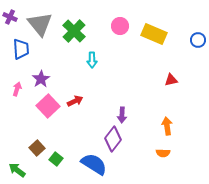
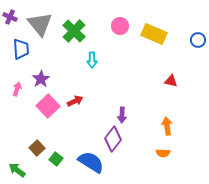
red triangle: moved 1 px down; rotated 24 degrees clockwise
blue semicircle: moved 3 px left, 2 px up
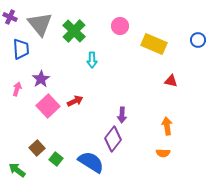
yellow rectangle: moved 10 px down
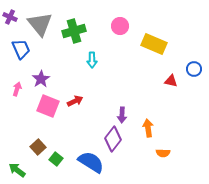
green cross: rotated 30 degrees clockwise
blue circle: moved 4 px left, 29 px down
blue trapezoid: rotated 20 degrees counterclockwise
pink square: rotated 25 degrees counterclockwise
orange arrow: moved 19 px left, 2 px down
brown square: moved 1 px right, 1 px up
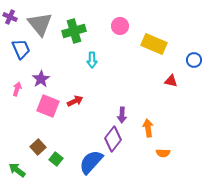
blue circle: moved 9 px up
blue semicircle: rotated 80 degrees counterclockwise
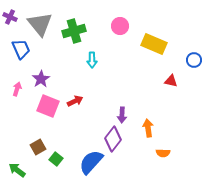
brown square: rotated 14 degrees clockwise
